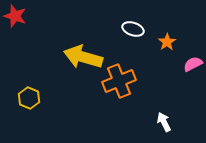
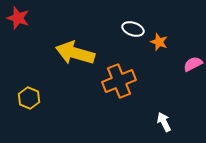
red star: moved 3 px right, 2 px down
orange star: moved 8 px left; rotated 18 degrees counterclockwise
yellow arrow: moved 8 px left, 4 px up
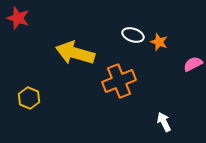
white ellipse: moved 6 px down
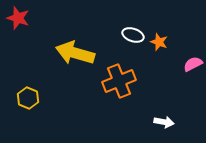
yellow hexagon: moved 1 px left
white arrow: rotated 126 degrees clockwise
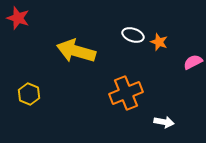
yellow arrow: moved 1 px right, 2 px up
pink semicircle: moved 2 px up
orange cross: moved 7 px right, 12 px down
yellow hexagon: moved 1 px right, 4 px up
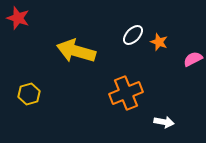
white ellipse: rotated 65 degrees counterclockwise
pink semicircle: moved 3 px up
yellow hexagon: rotated 20 degrees clockwise
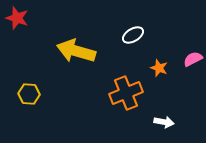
red star: moved 1 px left
white ellipse: rotated 15 degrees clockwise
orange star: moved 26 px down
yellow hexagon: rotated 20 degrees clockwise
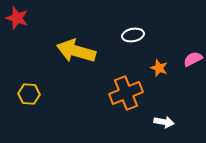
white ellipse: rotated 20 degrees clockwise
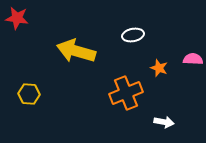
red star: rotated 10 degrees counterclockwise
pink semicircle: rotated 30 degrees clockwise
